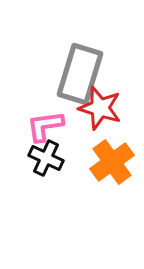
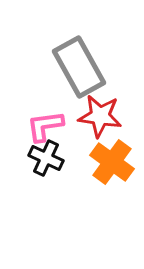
gray rectangle: moved 1 px left, 7 px up; rotated 46 degrees counterclockwise
red star: moved 8 px down; rotated 9 degrees counterclockwise
orange cross: rotated 18 degrees counterclockwise
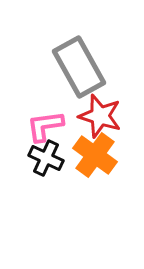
red star: rotated 9 degrees clockwise
orange cross: moved 17 px left, 7 px up
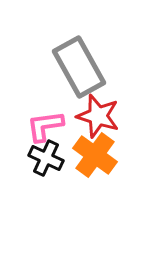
red star: moved 2 px left
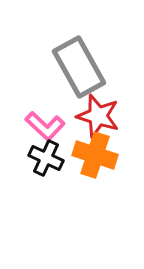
pink L-shape: rotated 129 degrees counterclockwise
orange cross: rotated 18 degrees counterclockwise
